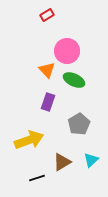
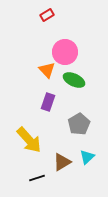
pink circle: moved 2 px left, 1 px down
yellow arrow: rotated 68 degrees clockwise
cyan triangle: moved 4 px left, 3 px up
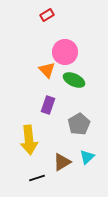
purple rectangle: moved 3 px down
yellow arrow: rotated 36 degrees clockwise
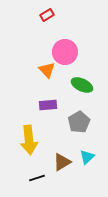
green ellipse: moved 8 px right, 5 px down
purple rectangle: rotated 66 degrees clockwise
gray pentagon: moved 2 px up
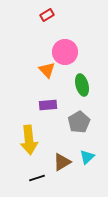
green ellipse: rotated 50 degrees clockwise
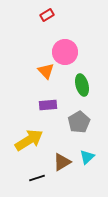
orange triangle: moved 1 px left, 1 px down
yellow arrow: rotated 116 degrees counterclockwise
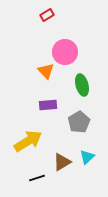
yellow arrow: moved 1 px left, 1 px down
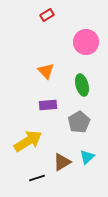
pink circle: moved 21 px right, 10 px up
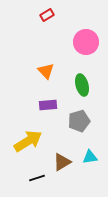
gray pentagon: moved 1 px up; rotated 15 degrees clockwise
cyan triangle: moved 3 px right; rotated 35 degrees clockwise
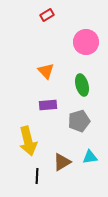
yellow arrow: rotated 108 degrees clockwise
black line: moved 2 px up; rotated 70 degrees counterclockwise
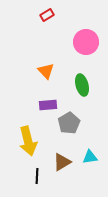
gray pentagon: moved 10 px left, 2 px down; rotated 15 degrees counterclockwise
